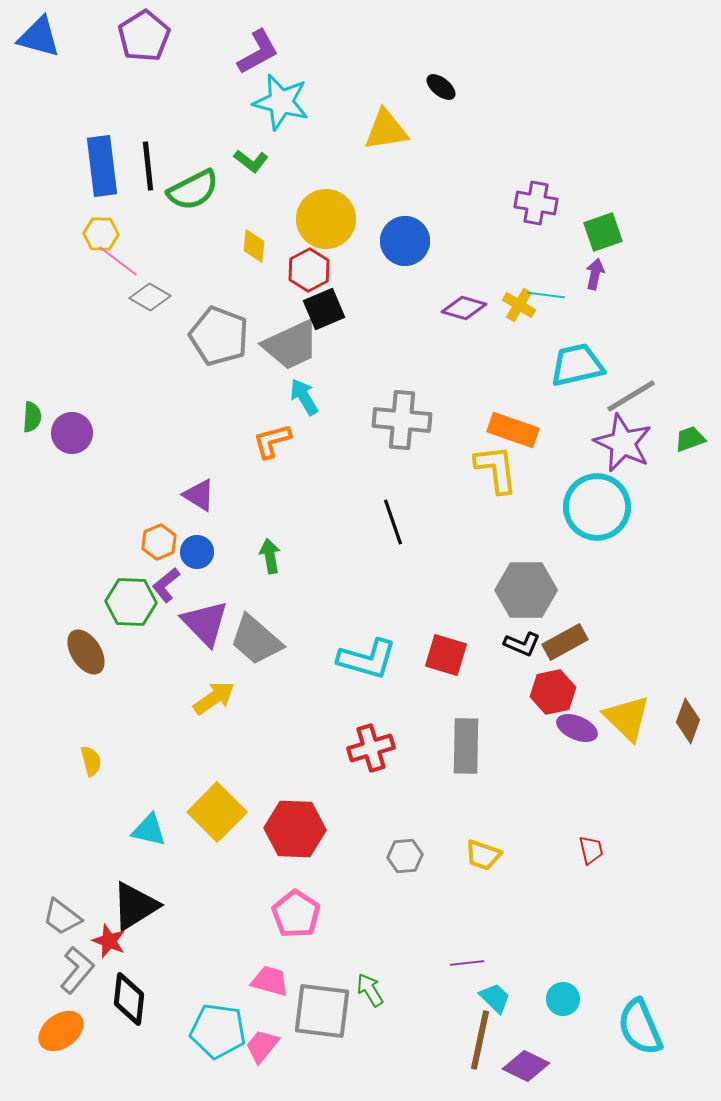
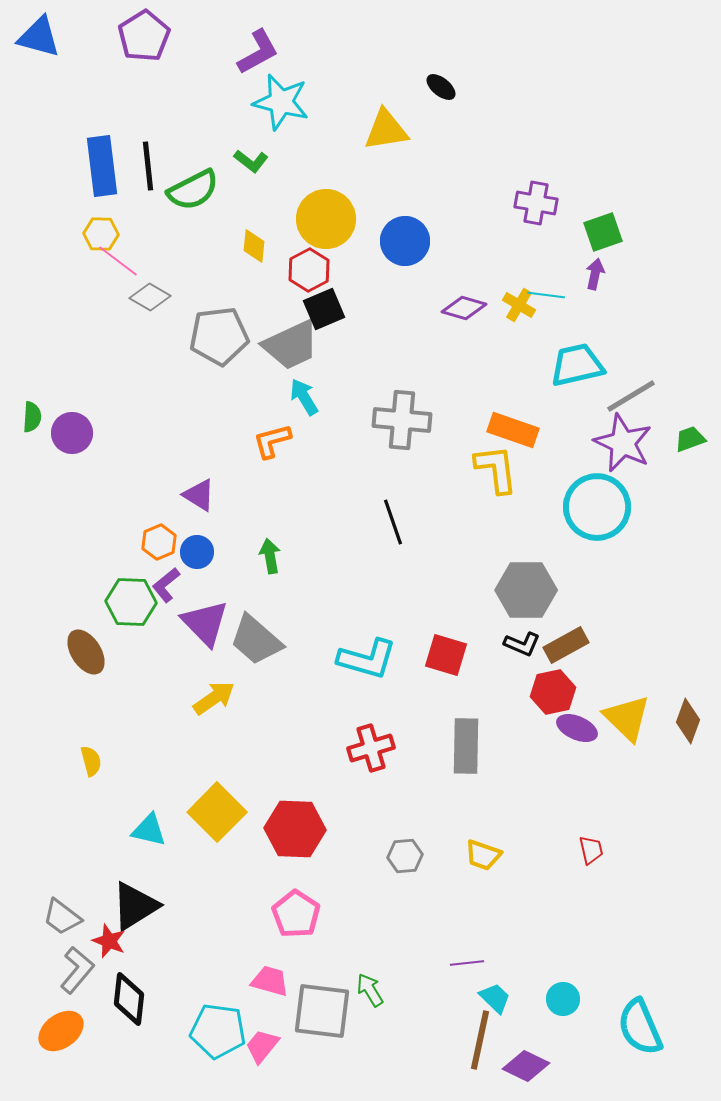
gray pentagon at (219, 336): rotated 28 degrees counterclockwise
brown rectangle at (565, 642): moved 1 px right, 3 px down
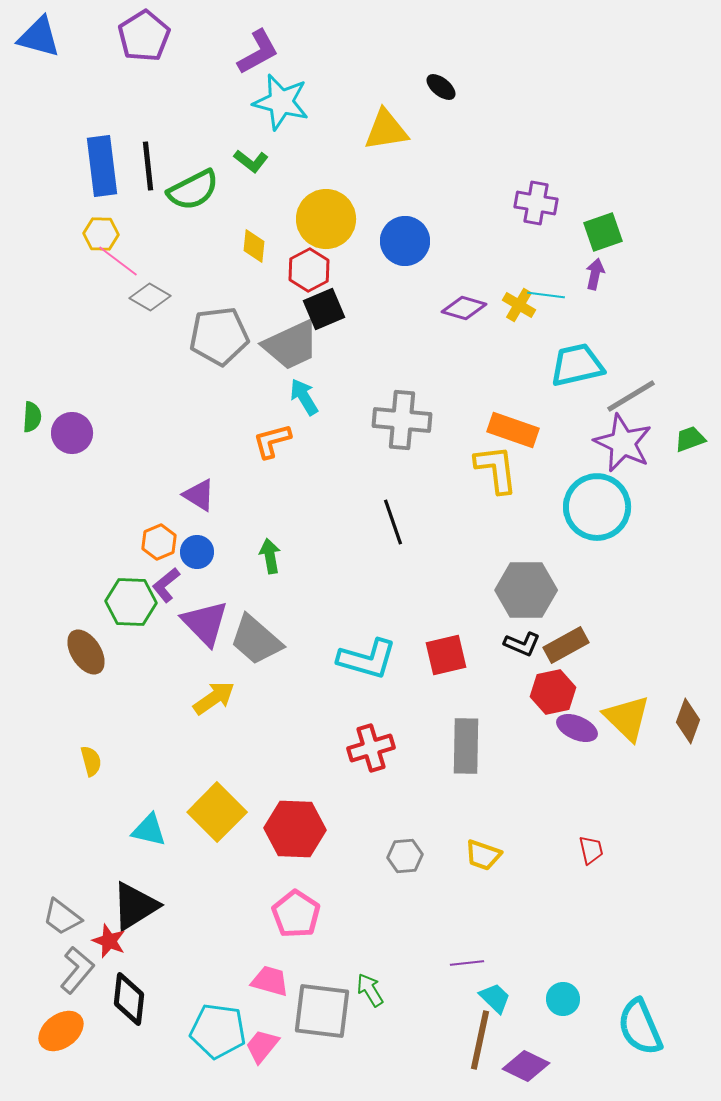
red square at (446, 655): rotated 30 degrees counterclockwise
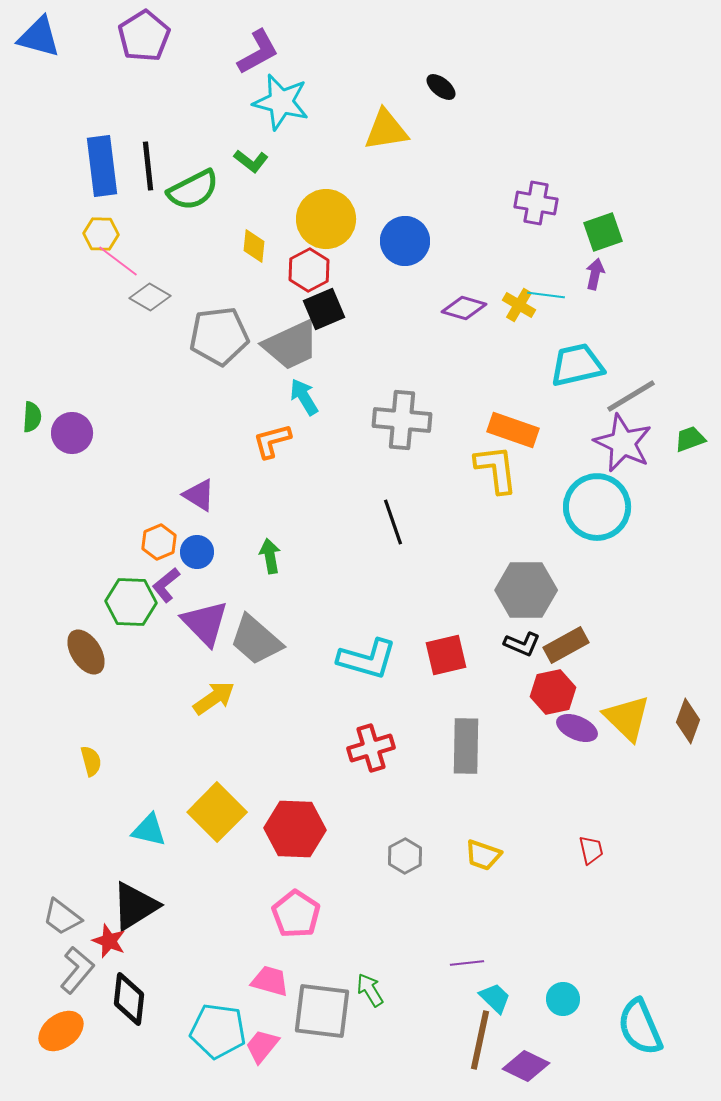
gray hexagon at (405, 856): rotated 24 degrees counterclockwise
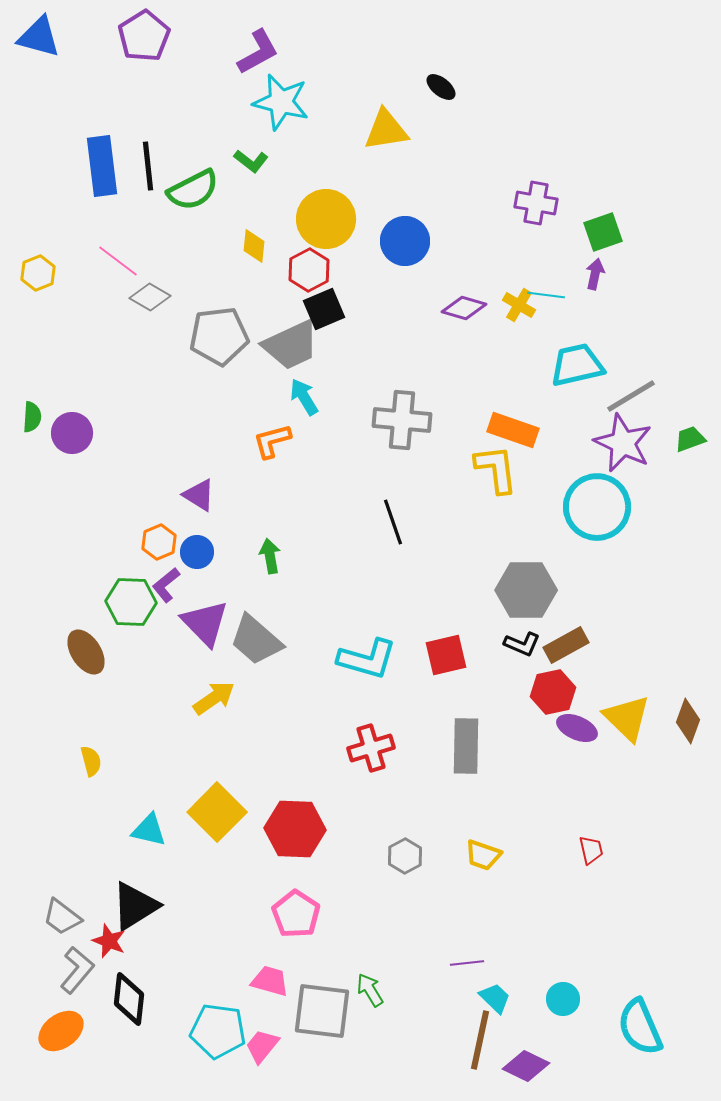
yellow hexagon at (101, 234): moved 63 px left, 39 px down; rotated 24 degrees counterclockwise
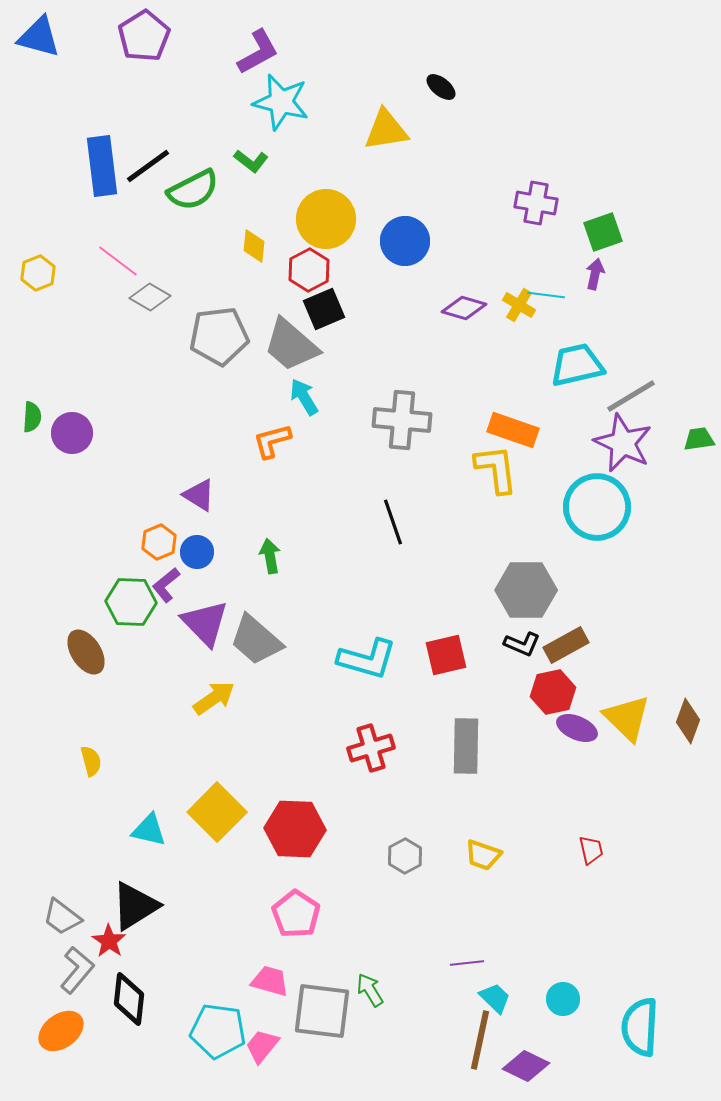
black line at (148, 166): rotated 60 degrees clockwise
gray trapezoid at (291, 345): rotated 66 degrees clockwise
green trapezoid at (690, 439): moved 9 px right; rotated 12 degrees clockwise
red star at (109, 941): rotated 12 degrees clockwise
cyan semicircle at (640, 1027): rotated 26 degrees clockwise
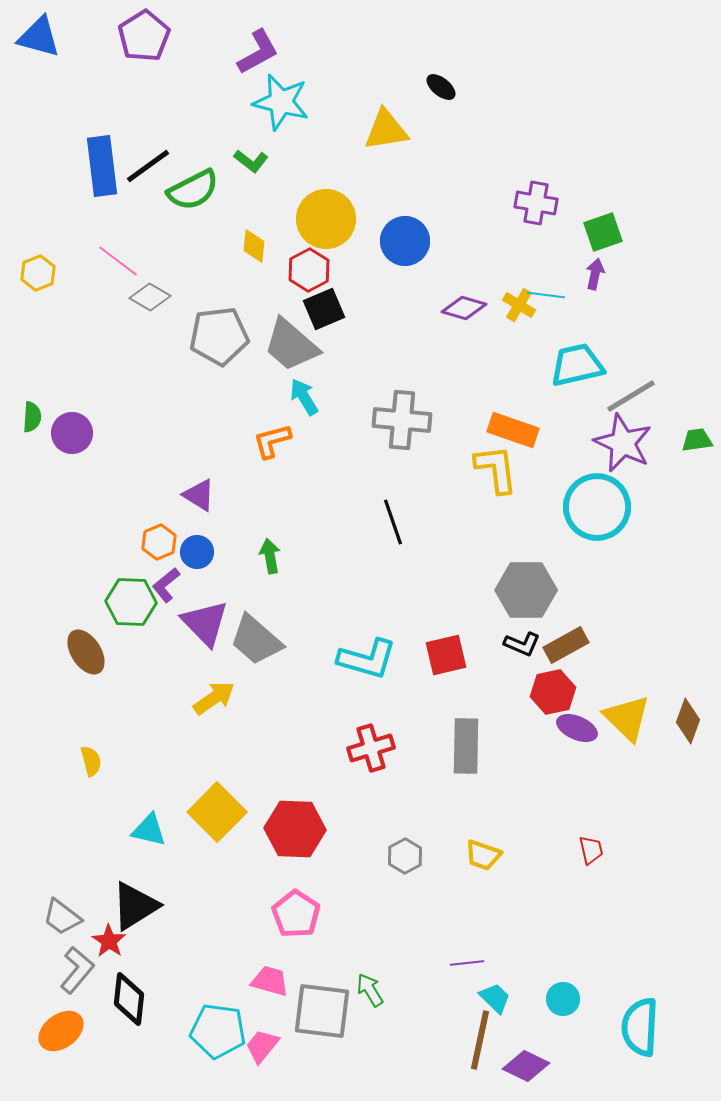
green trapezoid at (699, 439): moved 2 px left, 1 px down
